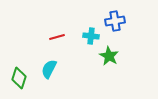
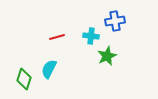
green star: moved 2 px left; rotated 18 degrees clockwise
green diamond: moved 5 px right, 1 px down
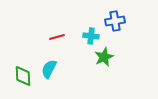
green star: moved 3 px left, 1 px down
green diamond: moved 1 px left, 3 px up; rotated 20 degrees counterclockwise
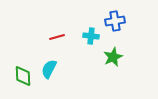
green star: moved 9 px right
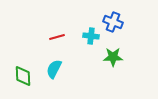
blue cross: moved 2 px left, 1 px down; rotated 30 degrees clockwise
green star: rotated 24 degrees clockwise
cyan semicircle: moved 5 px right
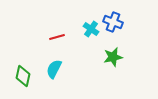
cyan cross: moved 7 px up; rotated 28 degrees clockwise
green star: rotated 12 degrees counterclockwise
green diamond: rotated 15 degrees clockwise
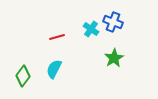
green star: moved 1 px right, 1 px down; rotated 18 degrees counterclockwise
green diamond: rotated 25 degrees clockwise
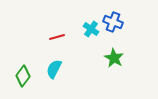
green star: rotated 12 degrees counterclockwise
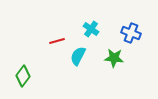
blue cross: moved 18 px right, 11 px down
red line: moved 4 px down
green star: rotated 24 degrees counterclockwise
cyan semicircle: moved 24 px right, 13 px up
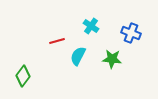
cyan cross: moved 3 px up
green star: moved 2 px left, 1 px down
